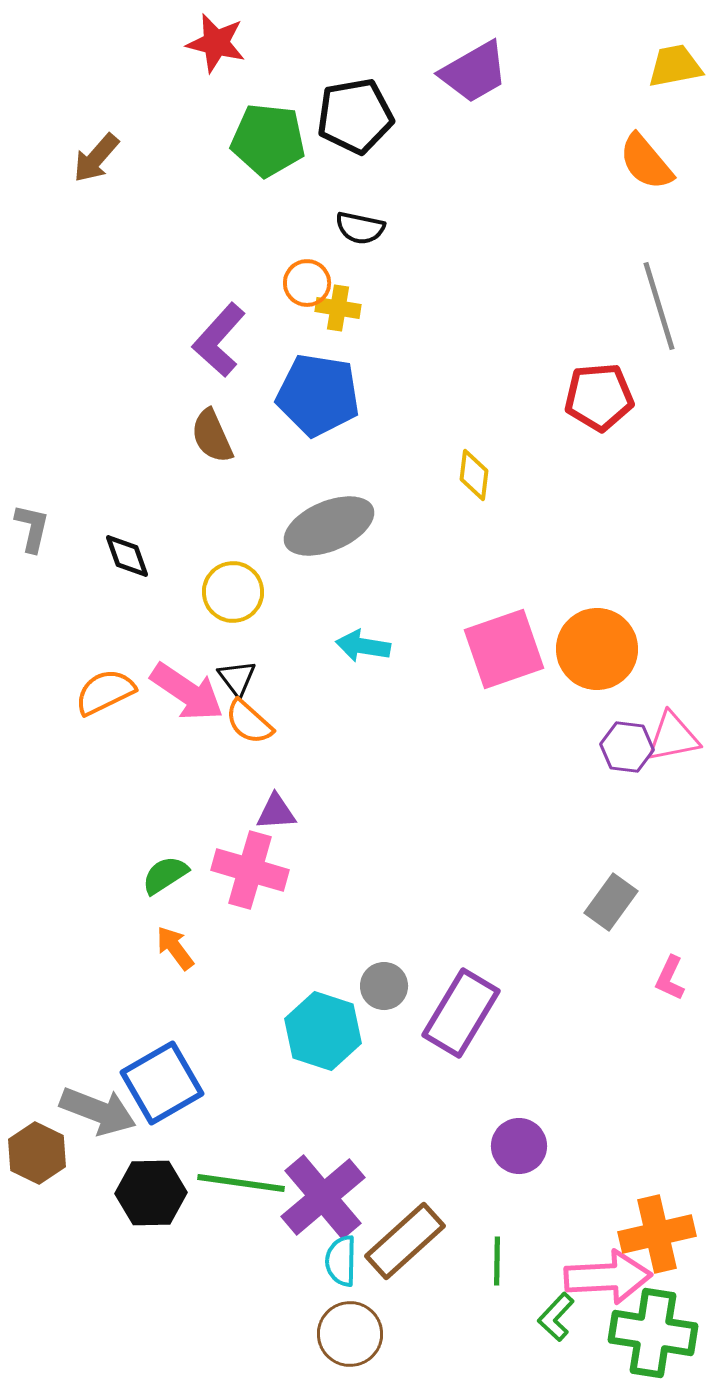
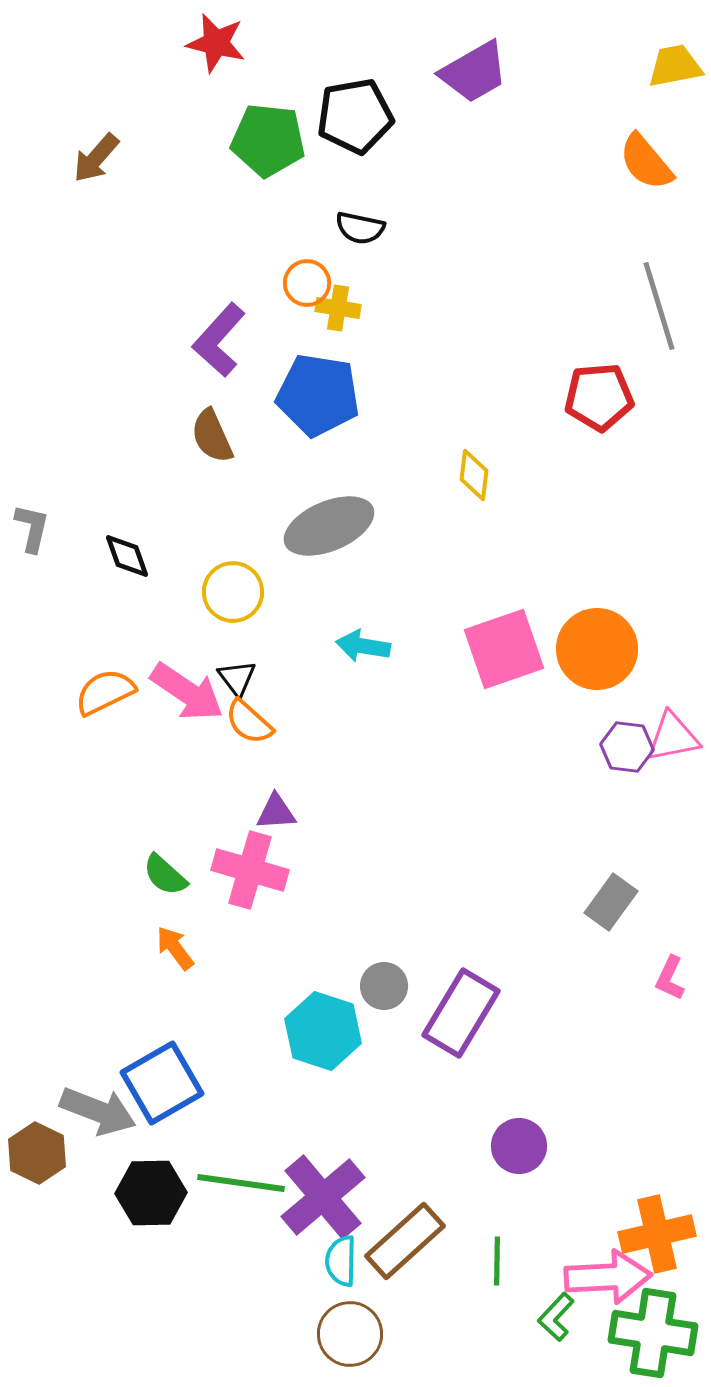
green semicircle at (165, 875): rotated 105 degrees counterclockwise
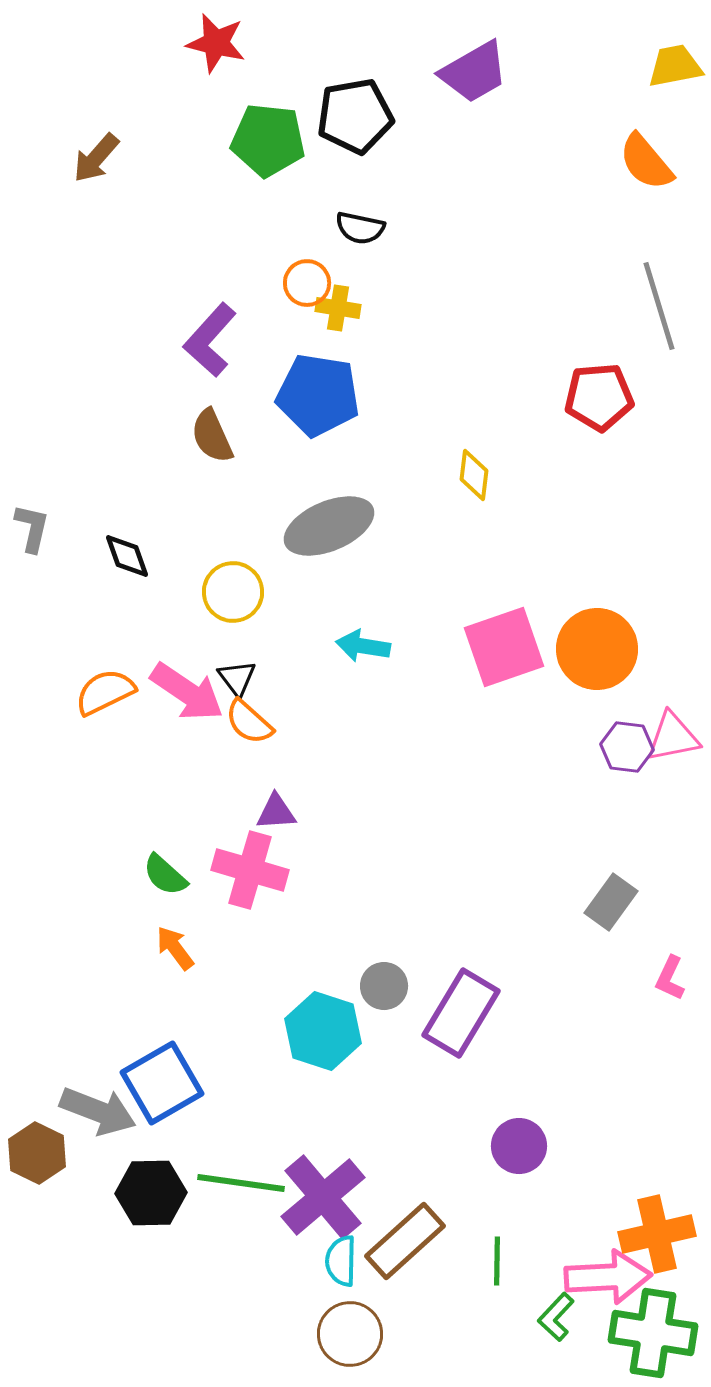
purple L-shape at (219, 340): moved 9 px left
pink square at (504, 649): moved 2 px up
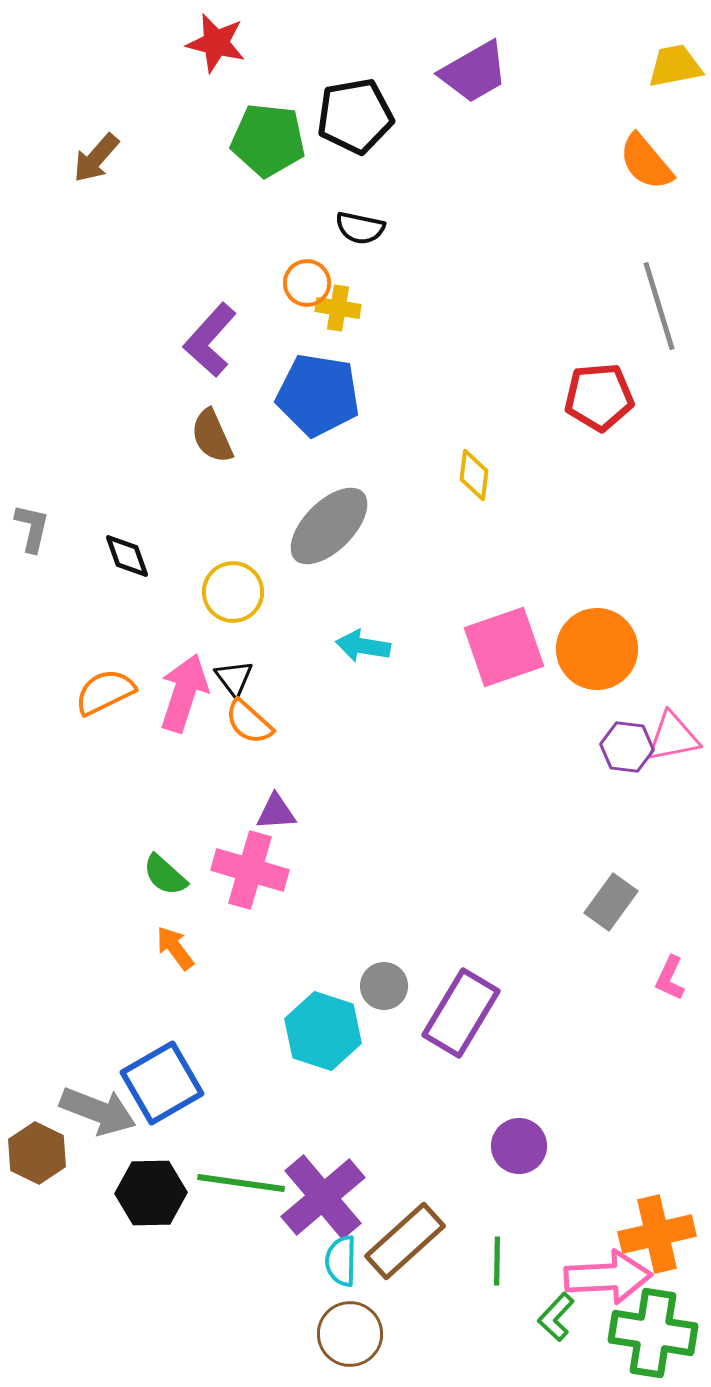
gray ellipse at (329, 526): rotated 22 degrees counterclockwise
black triangle at (237, 678): moved 3 px left
pink arrow at (187, 692): moved 3 px left, 1 px down; rotated 106 degrees counterclockwise
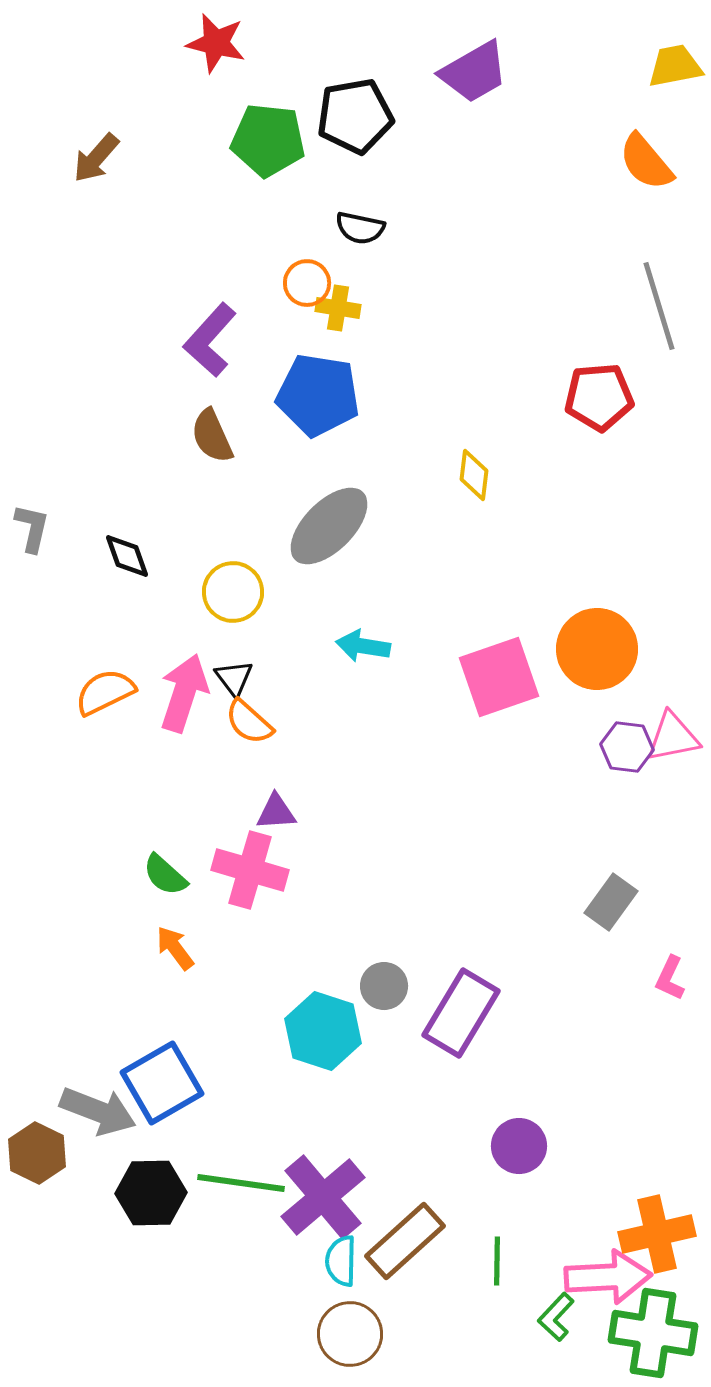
pink square at (504, 647): moved 5 px left, 30 px down
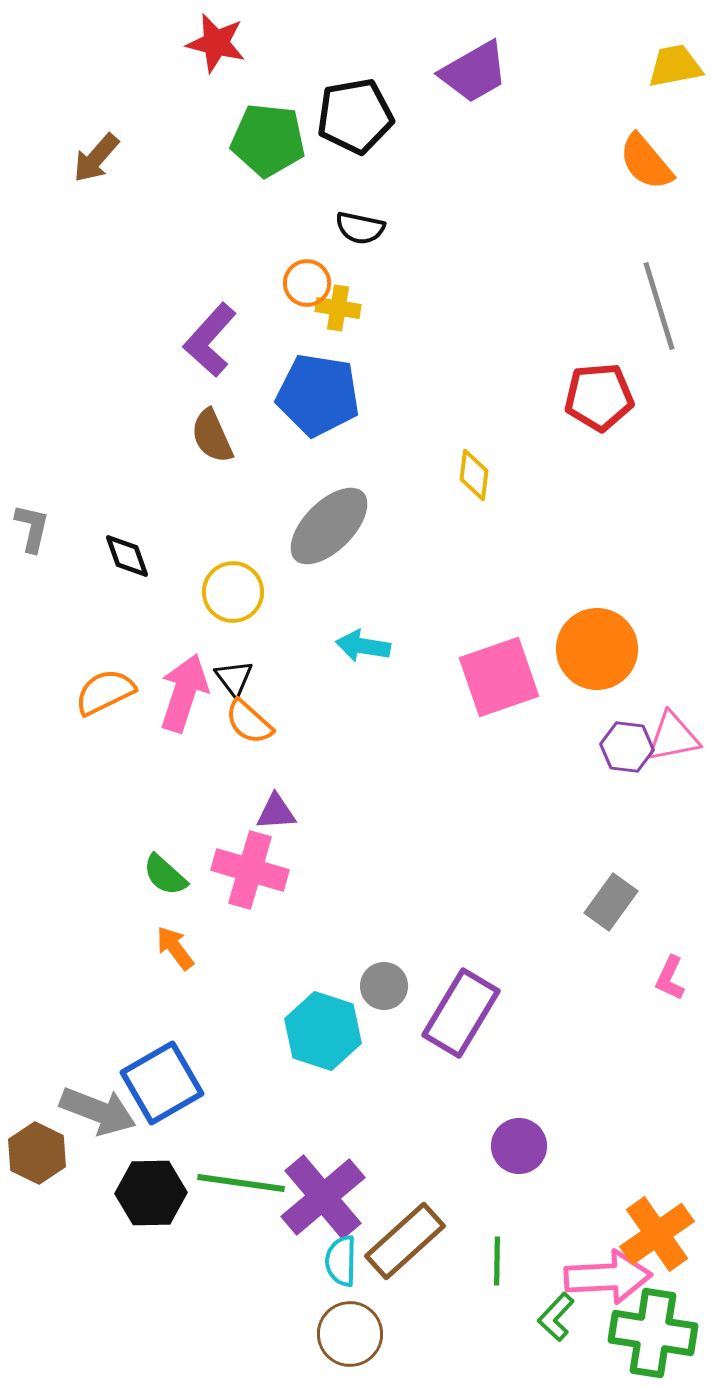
orange cross at (657, 1234): rotated 22 degrees counterclockwise
